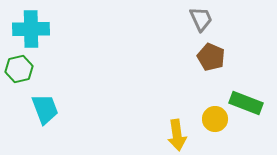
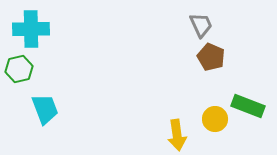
gray trapezoid: moved 6 px down
green rectangle: moved 2 px right, 3 px down
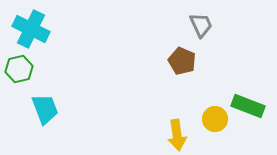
cyan cross: rotated 27 degrees clockwise
brown pentagon: moved 29 px left, 4 px down
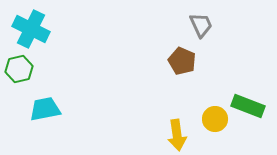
cyan trapezoid: rotated 80 degrees counterclockwise
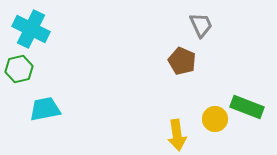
green rectangle: moved 1 px left, 1 px down
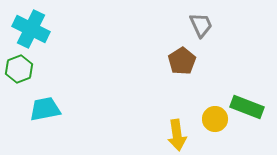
brown pentagon: rotated 16 degrees clockwise
green hexagon: rotated 8 degrees counterclockwise
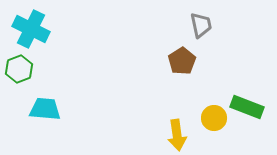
gray trapezoid: rotated 12 degrees clockwise
cyan trapezoid: rotated 16 degrees clockwise
yellow circle: moved 1 px left, 1 px up
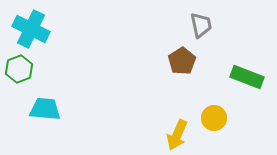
green rectangle: moved 30 px up
yellow arrow: rotated 32 degrees clockwise
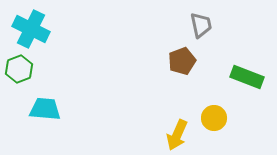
brown pentagon: rotated 12 degrees clockwise
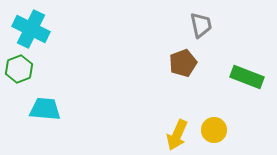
brown pentagon: moved 1 px right, 2 px down
yellow circle: moved 12 px down
